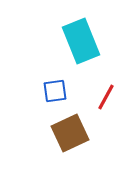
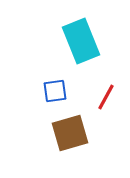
brown square: rotated 9 degrees clockwise
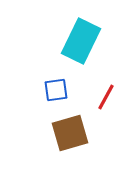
cyan rectangle: rotated 48 degrees clockwise
blue square: moved 1 px right, 1 px up
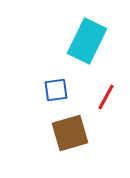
cyan rectangle: moved 6 px right
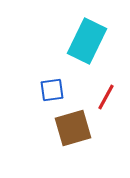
blue square: moved 4 px left
brown square: moved 3 px right, 5 px up
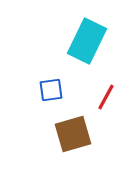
blue square: moved 1 px left
brown square: moved 6 px down
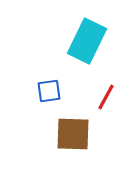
blue square: moved 2 px left, 1 px down
brown square: rotated 18 degrees clockwise
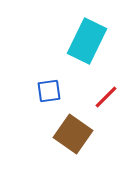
red line: rotated 16 degrees clockwise
brown square: rotated 33 degrees clockwise
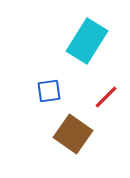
cyan rectangle: rotated 6 degrees clockwise
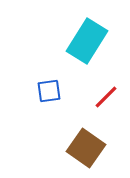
brown square: moved 13 px right, 14 px down
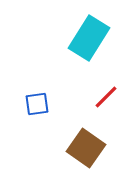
cyan rectangle: moved 2 px right, 3 px up
blue square: moved 12 px left, 13 px down
